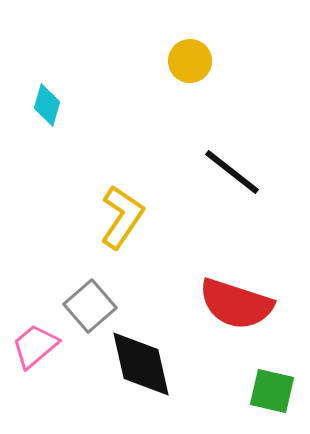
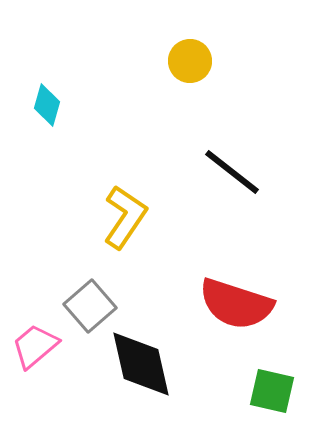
yellow L-shape: moved 3 px right
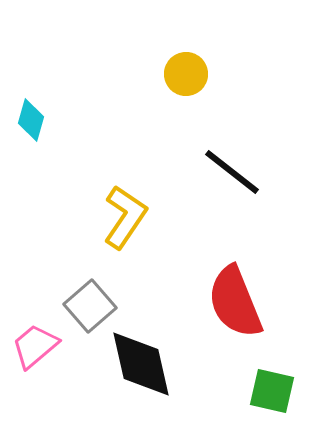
yellow circle: moved 4 px left, 13 px down
cyan diamond: moved 16 px left, 15 px down
red semicircle: moved 1 px left, 2 px up; rotated 50 degrees clockwise
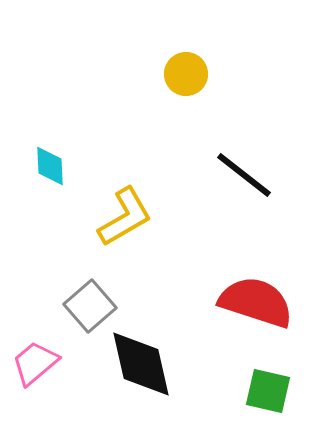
cyan diamond: moved 19 px right, 46 px down; rotated 18 degrees counterclockwise
black line: moved 12 px right, 3 px down
yellow L-shape: rotated 26 degrees clockwise
red semicircle: moved 21 px right; rotated 130 degrees clockwise
pink trapezoid: moved 17 px down
green square: moved 4 px left
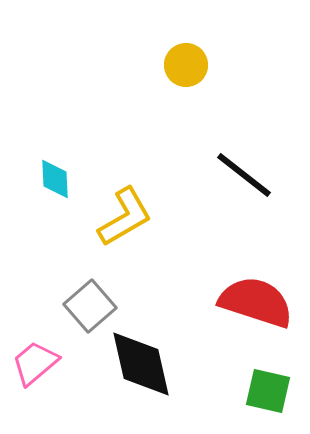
yellow circle: moved 9 px up
cyan diamond: moved 5 px right, 13 px down
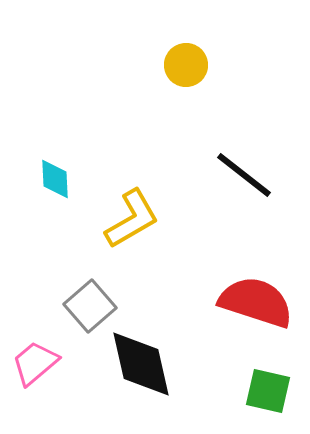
yellow L-shape: moved 7 px right, 2 px down
